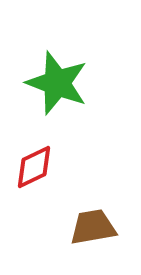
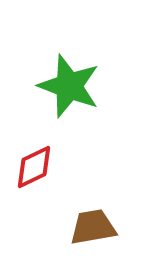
green star: moved 12 px right, 3 px down
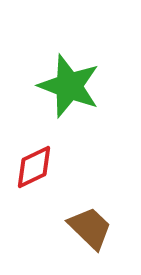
brown trapezoid: moved 3 px left, 1 px down; rotated 54 degrees clockwise
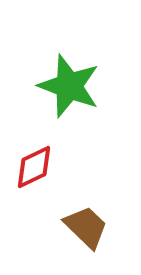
brown trapezoid: moved 4 px left, 1 px up
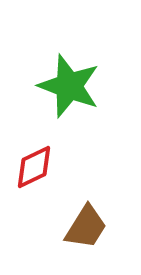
brown trapezoid: rotated 78 degrees clockwise
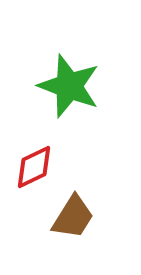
brown trapezoid: moved 13 px left, 10 px up
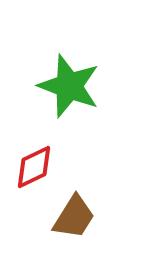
brown trapezoid: moved 1 px right
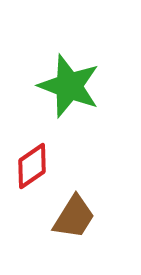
red diamond: moved 2 px left, 1 px up; rotated 9 degrees counterclockwise
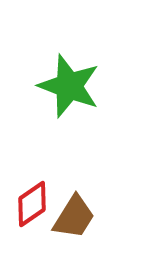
red diamond: moved 38 px down
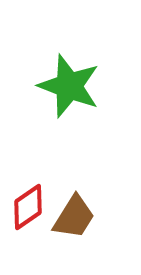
red diamond: moved 4 px left, 3 px down
